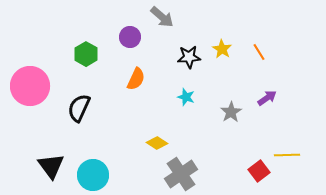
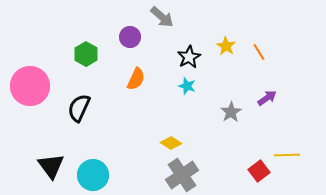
yellow star: moved 4 px right, 3 px up
black star: rotated 25 degrees counterclockwise
cyan star: moved 1 px right, 11 px up
yellow diamond: moved 14 px right
gray cross: moved 1 px right, 1 px down
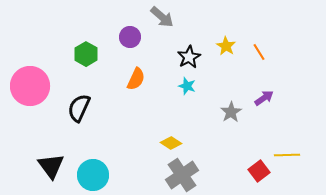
purple arrow: moved 3 px left
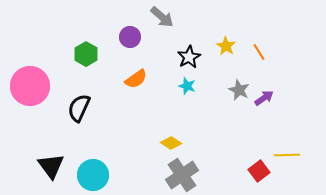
orange semicircle: rotated 30 degrees clockwise
gray star: moved 8 px right, 22 px up; rotated 15 degrees counterclockwise
